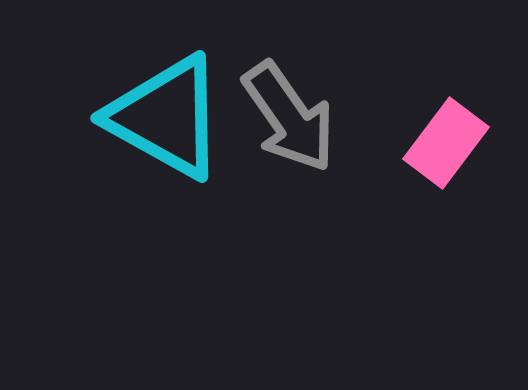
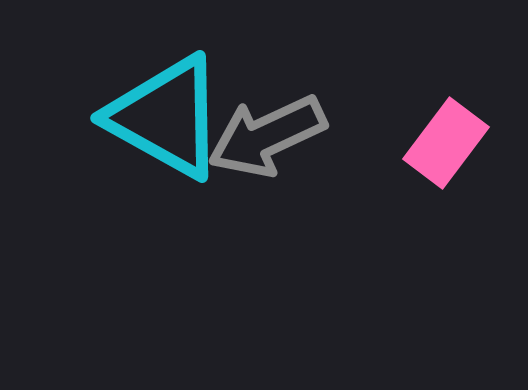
gray arrow: moved 22 px left, 19 px down; rotated 100 degrees clockwise
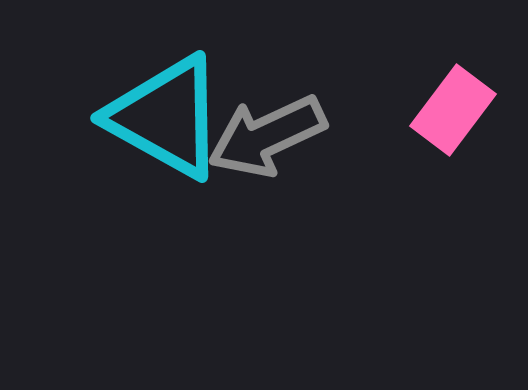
pink rectangle: moved 7 px right, 33 px up
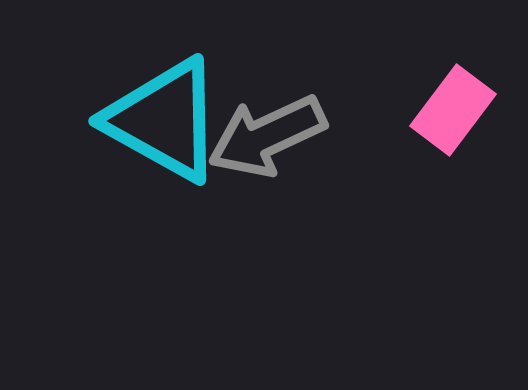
cyan triangle: moved 2 px left, 3 px down
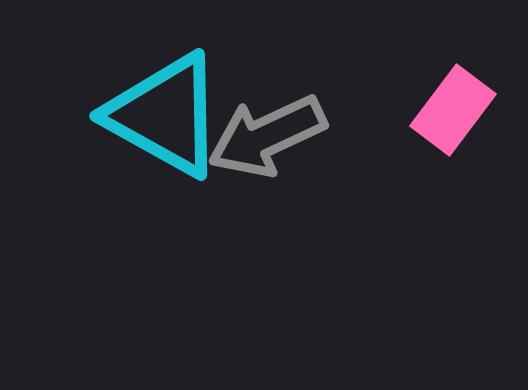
cyan triangle: moved 1 px right, 5 px up
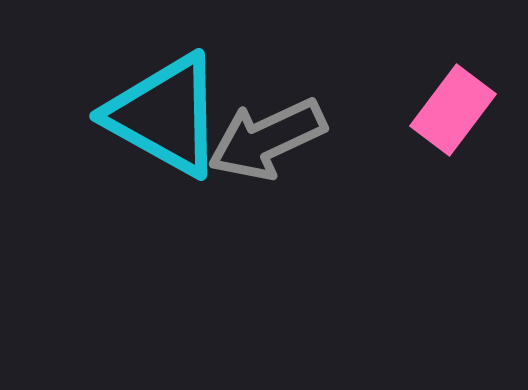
gray arrow: moved 3 px down
